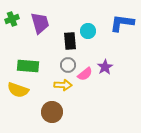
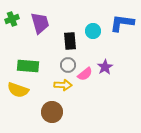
cyan circle: moved 5 px right
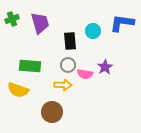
green rectangle: moved 2 px right
pink semicircle: rotated 49 degrees clockwise
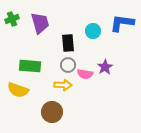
black rectangle: moved 2 px left, 2 px down
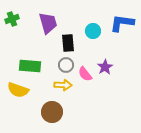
purple trapezoid: moved 8 px right
gray circle: moved 2 px left
pink semicircle: rotated 42 degrees clockwise
